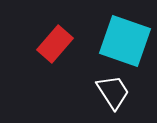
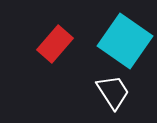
cyan square: rotated 16 degrees clockwise
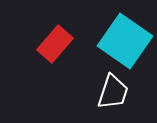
white trapezoid: rotated 51 degrees clockwise
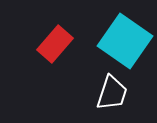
white trapezoid: moved 1 px left, 1 px down
